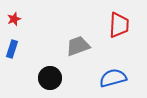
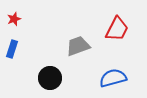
red trapezoid: moved 2 px left, 4 px down; rotated 24 degrees clockwise
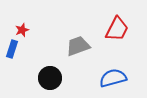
red star: moved 8 px right, 11 px down
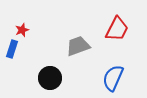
blue semicircle: rotated 52 degrees counterclockwise
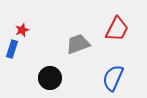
gray trapezoid: moved 2 px up
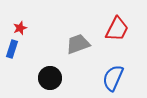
red star: moved 2 px left, 2 px up
